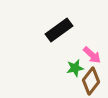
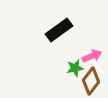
pink arrow: moved 1 px down; rotated 66 degrees counterclockwise
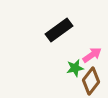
pink arrow: moved 1 px up; rotated 12 degrees counterclockwise
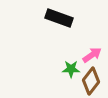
black rectangle: moved 12 px up; rotated 56 degrees clockwise
green star: moved 4 px left, 1 px down; rotated 12 degrees clockwise
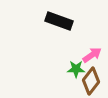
black rectangle: moved 3 px down
green star: moved 5 px right
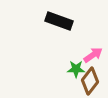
pink arrow: moved 1 px right
brown diamond: moved 1 px left
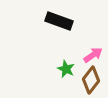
green star: moved 10 px left; rotated 24 degrees clockwise
brown diamond: moved 1 px right, 1 px up
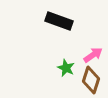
green star: moved 1 px up
brown diamond: rotated 20 degrees counterclockwise
